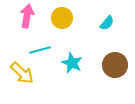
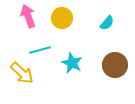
pink arrow: moved 1 px right; rotated 30 degrees counterclockwise
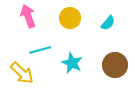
yellow circle: moved 8 px right
cyan semicircle: moved 1 px right
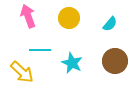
yellow circle: moved 1 px left
cyan semicircle: moved 2 px right, 1 px down
cyan line: rotated 15 degrees clockwise
brown circle: moved 4 px up
yellow arrow: moved 1 px up
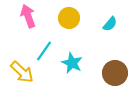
cyan line: moved 4 px right, 1 px down; rotated 55 degrees counterclockwise
brown circle: moved 12 px down
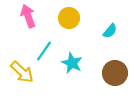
cyan semicircle: moved 7 px down
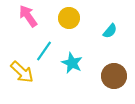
pink arrow: rotated 15 degrees counterclockwise
brown circle: moved 1 px left, 3 px down
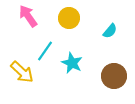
cyan line: moved 1 px right
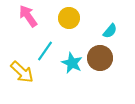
brown circle: moved 14 px left, 18 px up
